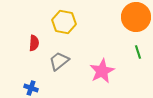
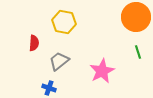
blue cross: moved 18 px right
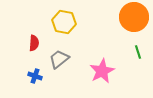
orange circle: moved 2 px left
gray trapezoid: moved 2 px up
blue cross: moved 14 px left, 12 px up
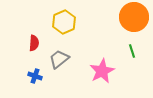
yellow hexagon: rotated 25 degrees clockwise
green line: moved 6 px left, 1 px up
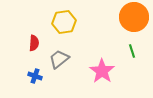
yellow hexagon: rotated 15 degrees clockwise
pink star: rotated 10 degrees counterclockwise
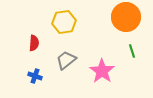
orange circle: moved 8 px left
gray trapezoid: moved 7 px right, 1 px down
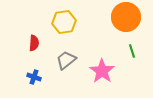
blue cross: moved 1 px left, 1 px down
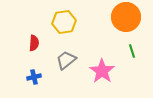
blue cross: rotated 32 degrees counterclockwise
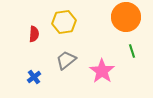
red semicircle: moved 9 px up
blue cross: rotated 24 degrees counterclockwise
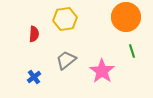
yellow hexagon: moved 1 px right, 3 px up
